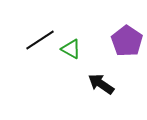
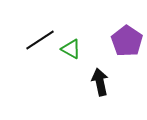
black arrow: moved 1 px left, 2 px up; rotated 44 degrees clockwise
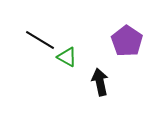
black line: rotated 64 degrees clockwise
green triangle: moved 4 px left, 8 px down
